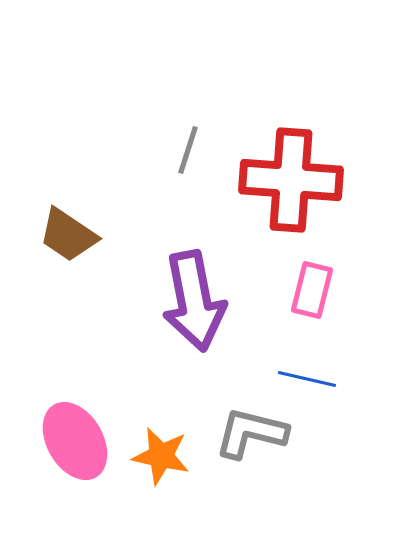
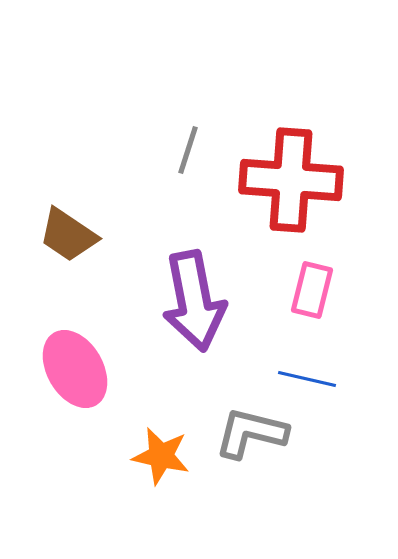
pink ellipse: moved 72 px up
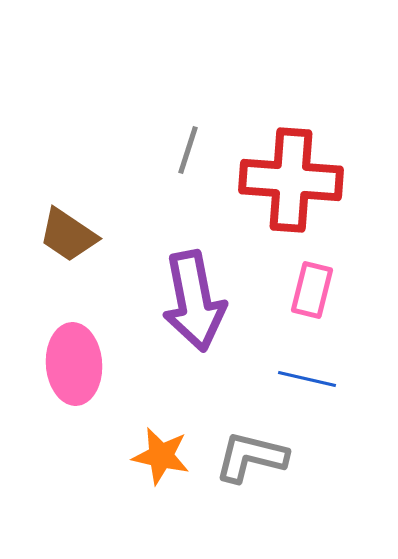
pink ellipse: moved 1 px left, 5 px up; rotated 26 degrees clockwise
gray L-shape: moved 24 px down
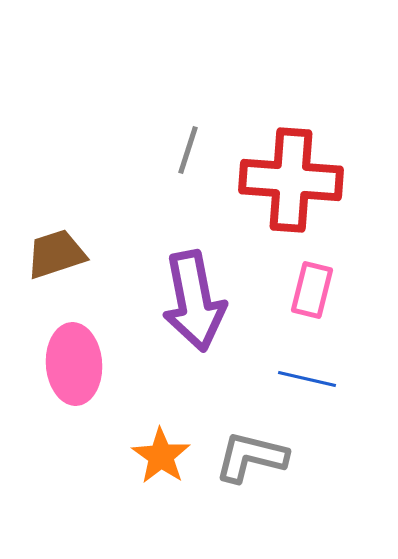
brown trapezoid: moved 12 px left, 19 px down; rotated 128 degrees clockwise
orange star: rotated 22 degrees clockwise
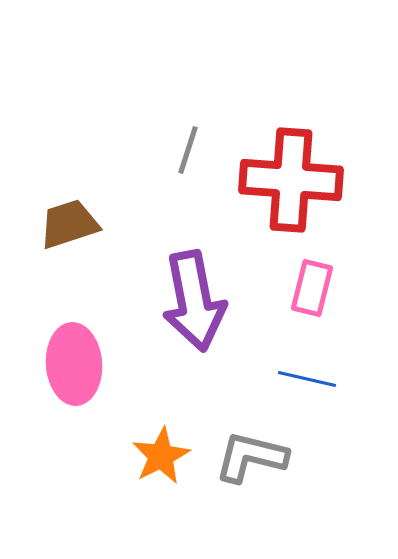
brown trapezoid: moved 13 px right, 30 px up
pink rectangle: moved 2 px up
orange star: rotated 10 degrees clockwise
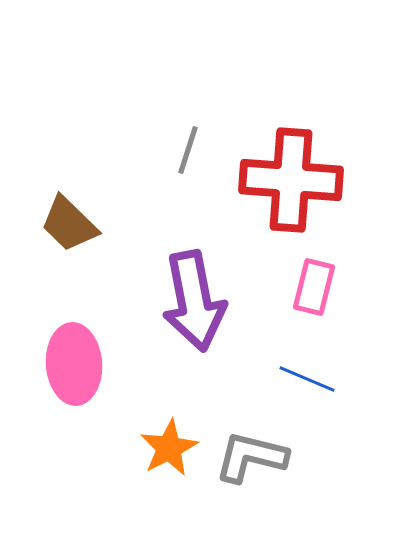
brown trapezoid: rotated 118 degrees counterclockwise
pink rectangle: moved 2 px right, 1 px up
blue line: rotated 10 degrees clockwise
orange star: moved 8 px right, 8 px up
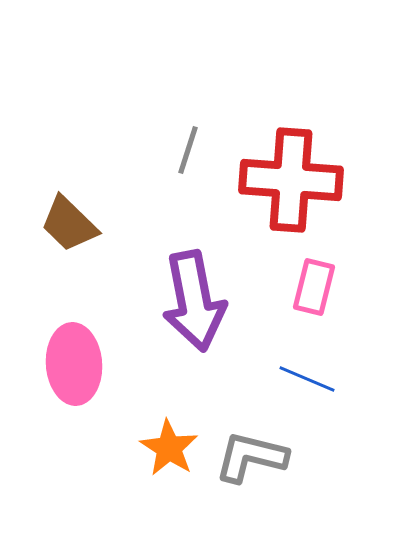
orange star: rotated 12 degrees counterclockwise
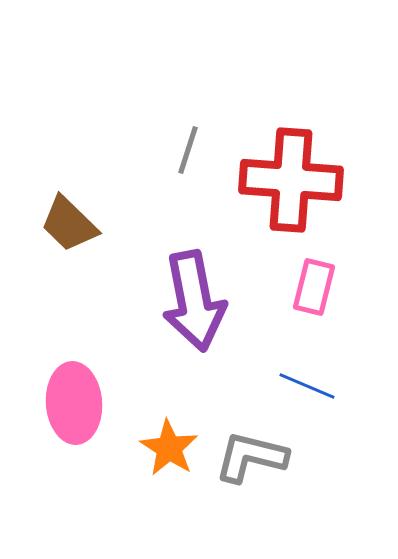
pink ellipse: moved 39 px down
blue line: moved 7 px down
